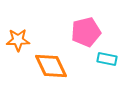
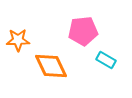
pink pentagon: moved 3 px left, 1 px up; rotated 8 degrees clockwise
cyan rectangle: moved 1 px left, 1 px down; rotated 18 degrees clockwise
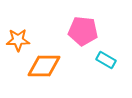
pink pentagon: rotated 12 degrees clockwise
orange diamond: moved 7 px left; rotated 64 degrees counterclockwise
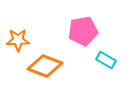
pink pentagon: rotated 16 degrees counterclockwise
orange diamond: moved 1 px right; rotated 20 degrees clockwise
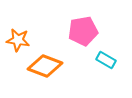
orange star: rotated 10 degrees clockwise
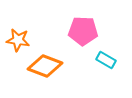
pink pentagon: rotated 12 degrees clockwise
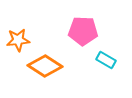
orange star: rotated 15 degrees counterclockwise
orange diamond: rotated 12 degrees clockwise
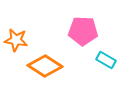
orange star: moved 2 px left; rotated 15 degrees clockwise
